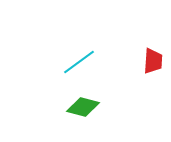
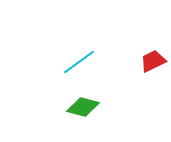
red trapezoid: rotated 120 degrees counterclockwise
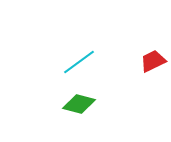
green diamond: moved 4 px left, 3 px up
